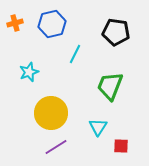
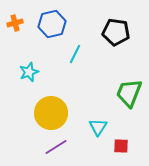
green trapezoid: moved 19 px right, 7 px down
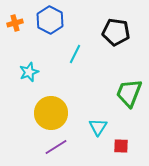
blue hexagon: moved 2 px left, 4 px up; rotated 20 degrees counterclockwise
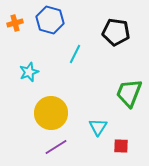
blue hexagon: rotated 12 degrees counterclockwise
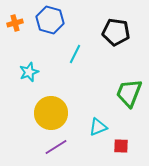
cyan triangle: rotated 36 degrees clockwise
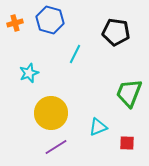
cyan star: moved 1 px down
red square: moved 6 px right, 3 px up
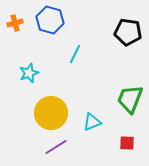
black pentagon: moved 12 px right
green trapezoid: moved 1 px right, 6 px down
cyan triangle: moved 6 px left, 5 px up
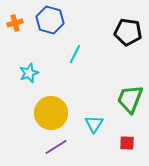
cyan triangle: moved 2 px right, 2 px down; rotated 36 degrees counterclockwise
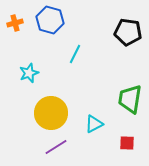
green trapezoid: rotated 12 degrees counterclockwise
cyan triangle: rotated 30 degrees clockwise
